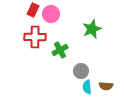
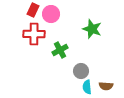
green star: rotated 30 degrees counterclockwise
red cross: moved 1 px left, 3 px up
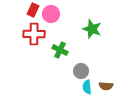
green cross: rotated 35 degrees counterclockwise
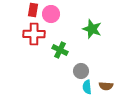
red rectangle: rotated 16 degrees counterclockwise
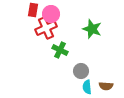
red cross: moved 12 px right, 6 px up; rotated 25 degrees counterclockwise
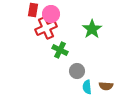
green star: rotated 18 degrees clockwise
gray circle: moved 4 px left
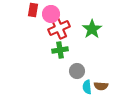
red cross: moved 13 px right
green cross: rotated 35 degrees counterclockwise
brown semicircle: moved 5 px left
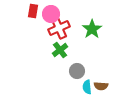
red rectangle: moved 1 px down
green cross: rotated 28 degrees counterclockwise
